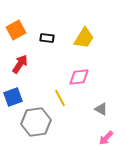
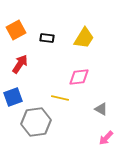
yellow line: rotated 48 degrees counterclockwise
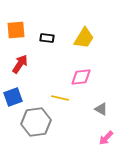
orange square: rotated 24 degrees clockwise
pink diamond: moved 2 px right
